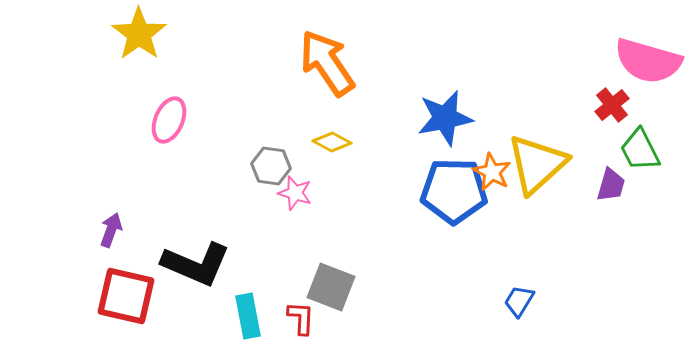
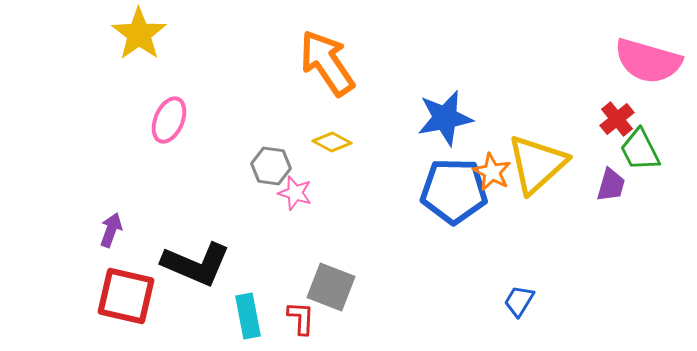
red cross: moved 5 px right, 14 px down
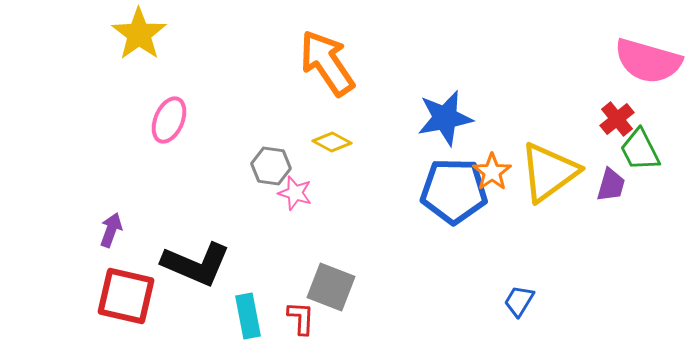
yellow triangle: moved 12 px right, 8 px down; rotated 6 degrees clockwise
orange star: rotated 9 degrees clockwise
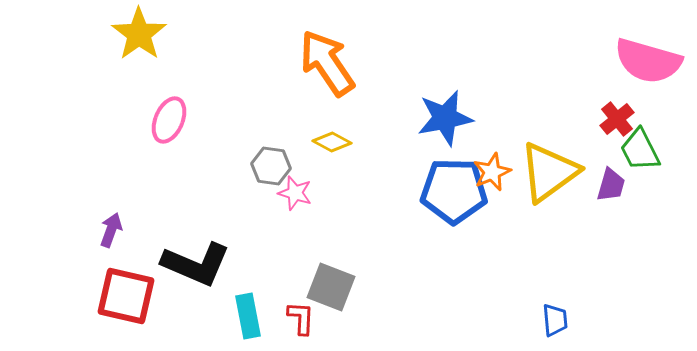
orange star: rotated 12 degrees clockwise
blue trapezoid: moved 36 px right, 19 px down; rotated 144 degrees clockwise
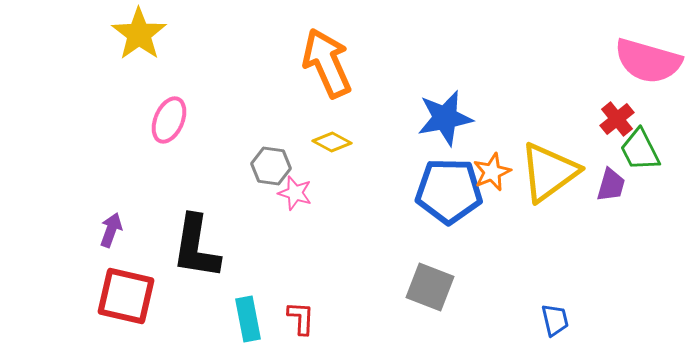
orange arrow: rotated 10 degrees clockwise
blue pentagon: moved 5 px left
black L-shape: moved 17 px up; rotated 76 degrees clockwise
gray square: moved 99 px right
cyan rectangle: moved 3 px down
blue trapezoid: rotated 8 degrees counterclockwise
